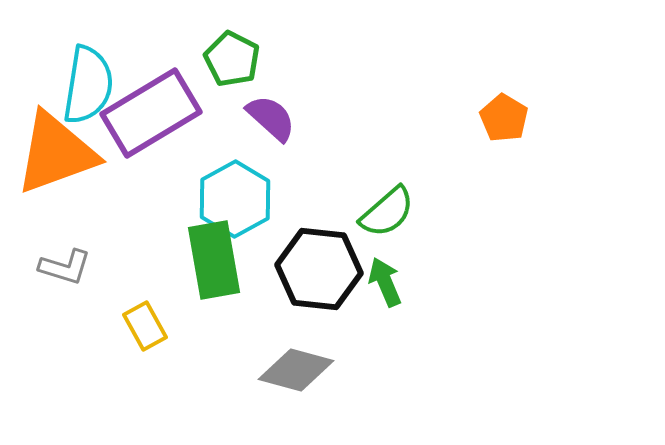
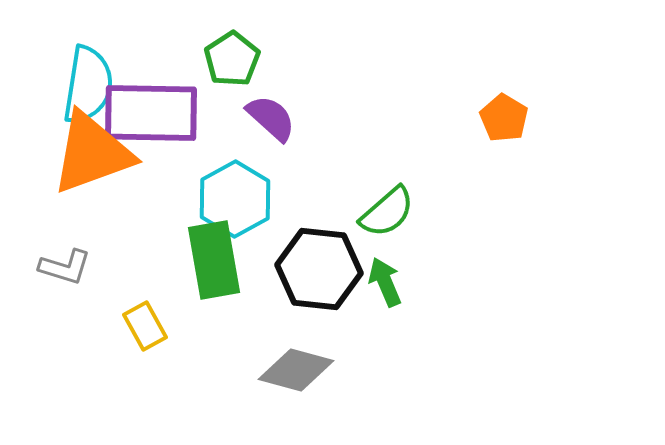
green pentagon: rotated 12 degrees clockwise
purple rectangle: rotated 32 degrees clockwise
orange triangle: moved 36 px right
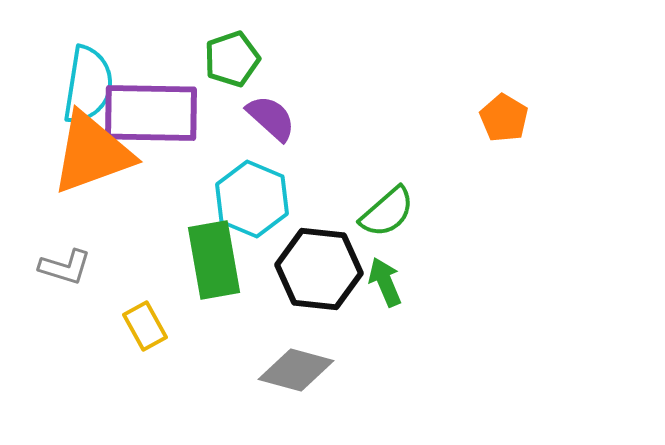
green pentagon: rotated 14 degrees clockwise
cyan hexagon: moved 17 px right; rotated 8 degrees counterclockwise
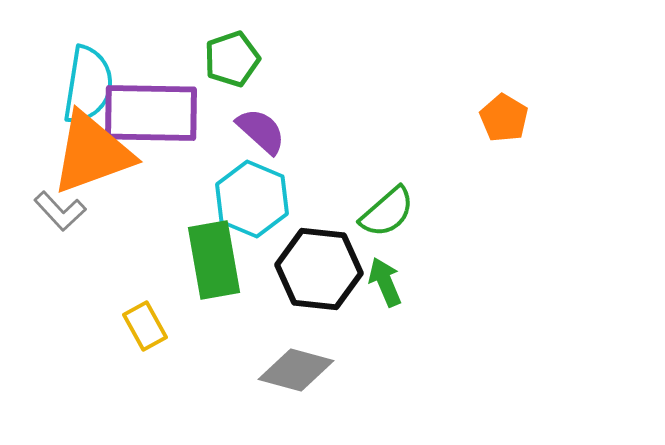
purple semicircle: moved 10 px left, 13 px down
gray L-shape: moved 5 px left, 56 px up; rotated 30 degrees clockwise
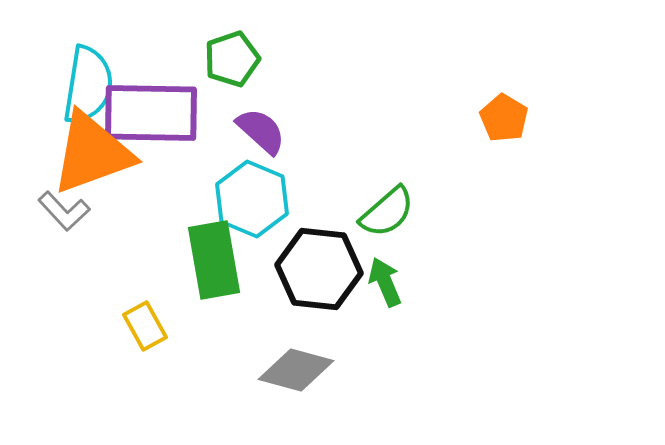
gray L-shape: moved 4 px right
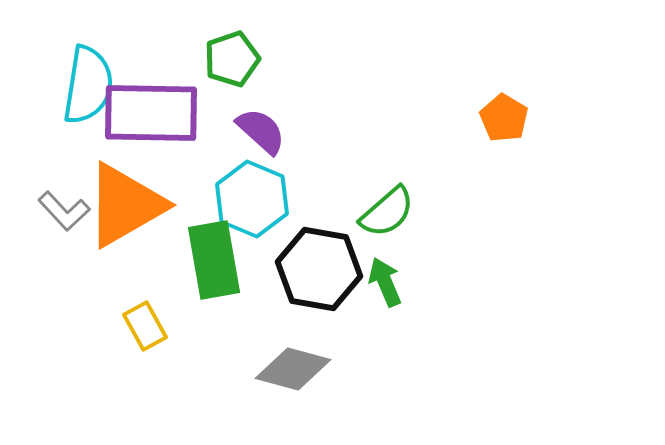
orange triangle: moved 33 px right, 52 px down; rotated 10 degrees counterclockwise
black hexagon: rotated 4 degrees clockwise
gray diamond: moved 3 px left, 1 px up
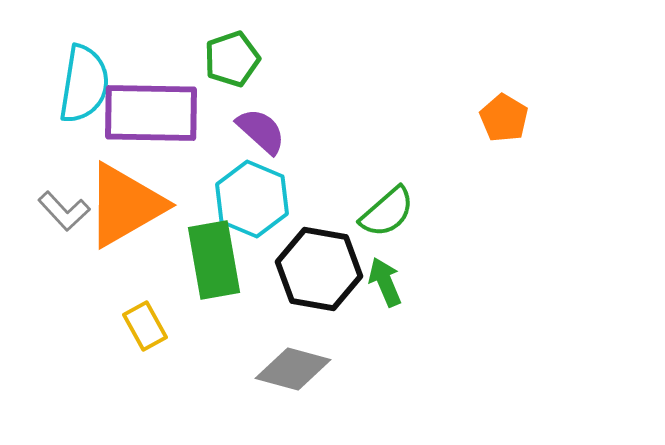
cyan semicircle: moved 4 px left, 1 px up
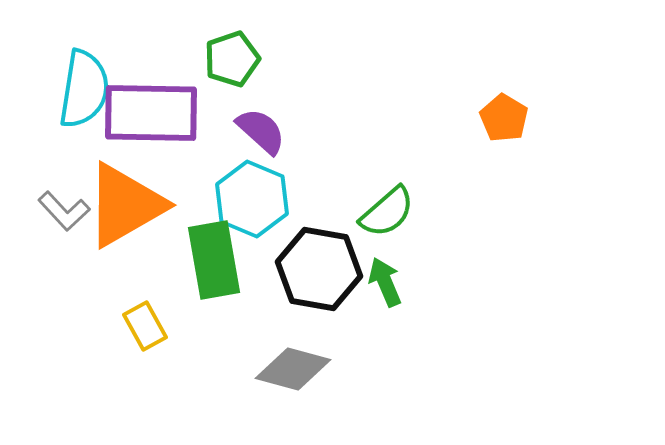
cyan semicircle: moved 5 px down
